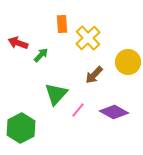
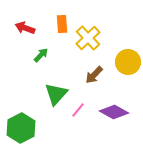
red arrow: moved 7 px right, 15 px up
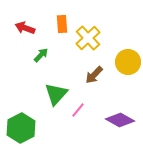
purple diamond: moved 6 px right, 8 px down
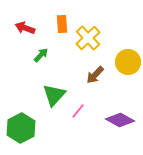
brown arrow: moved 1 px right
green triangle: moved 2 px left, 1 px down
pink line: moved 1 px down
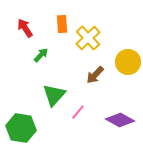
red arrow: rotated 36 degrees clockwise
pink line: moved 1 px down
green hexagon: rotated 24 degrees counterclockwise
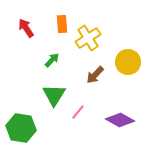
red arrow: moved 1 px right
yellow cross: rotated 10 degrees clockwise
green arrow: moved 11 px right, 5 px down
green triangle: rotated 10 degrees counterclockwise
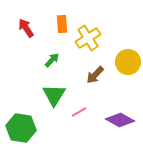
pink line: moved 1 px right; rotated 21 degrees clockwise
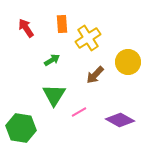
green arrow: rotated 14 degrees clockwise
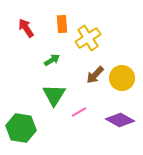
yellow circle: moved 6 px left, 16 px down
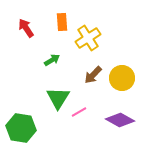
orange rectangle: moved 2 px up
brown arrow: moved 2 px left
green triangle: moved 4 px right, 3 px down
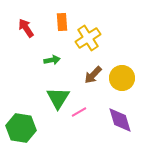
green arrow: rotated 21 degrees clockwise
purple diamond: rotated 44 degrees clockwise
